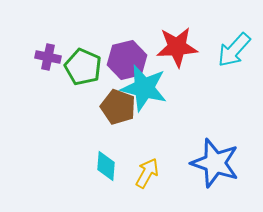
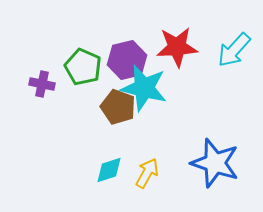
purple cross: moved 6 px left, 27 px down
cyan diamond: moved 3 px right, 4 px down; rotated 68 degrees clockwise
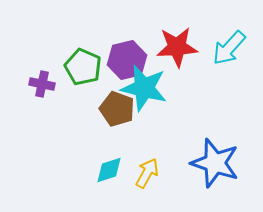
cyan arrow: moved 5 px left, 2 px up
brown pentagon: moved 1 px left, 2 px down
